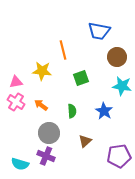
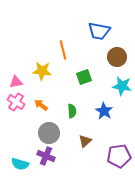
green square: moved 3 px right, 1 px up
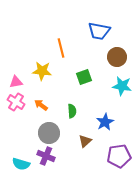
orange line: moved 2 px left, 2 px up
blue star: moved 1 px right, 11 px down; rotated 12 degrees clockwise
cyan semicircle: moved 1 px right
